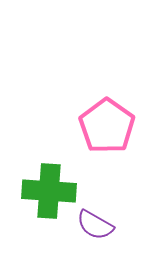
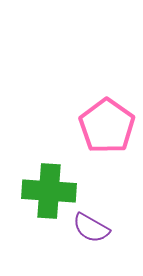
purple semicircle: moved 4 px left, 3 px down
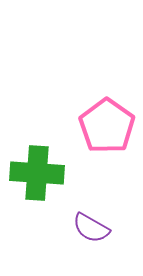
green cross: moved 12 px left, 18 px up
